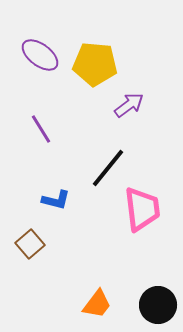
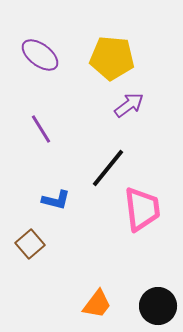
yellow pentagon: moved 17 px right, 6 px up
black circle: moved 1 px down
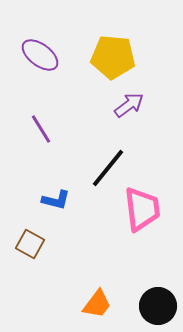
yellow pentagon: moved 1 px right, 1 px up
brown square: rotated 20 degrees counterclockwise
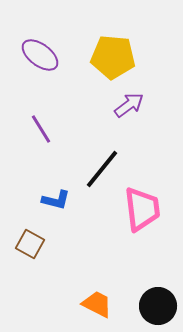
black line: moved 6 px left, 1 px down
orange trapezoid: rotated 100 degrees counterclockwise
